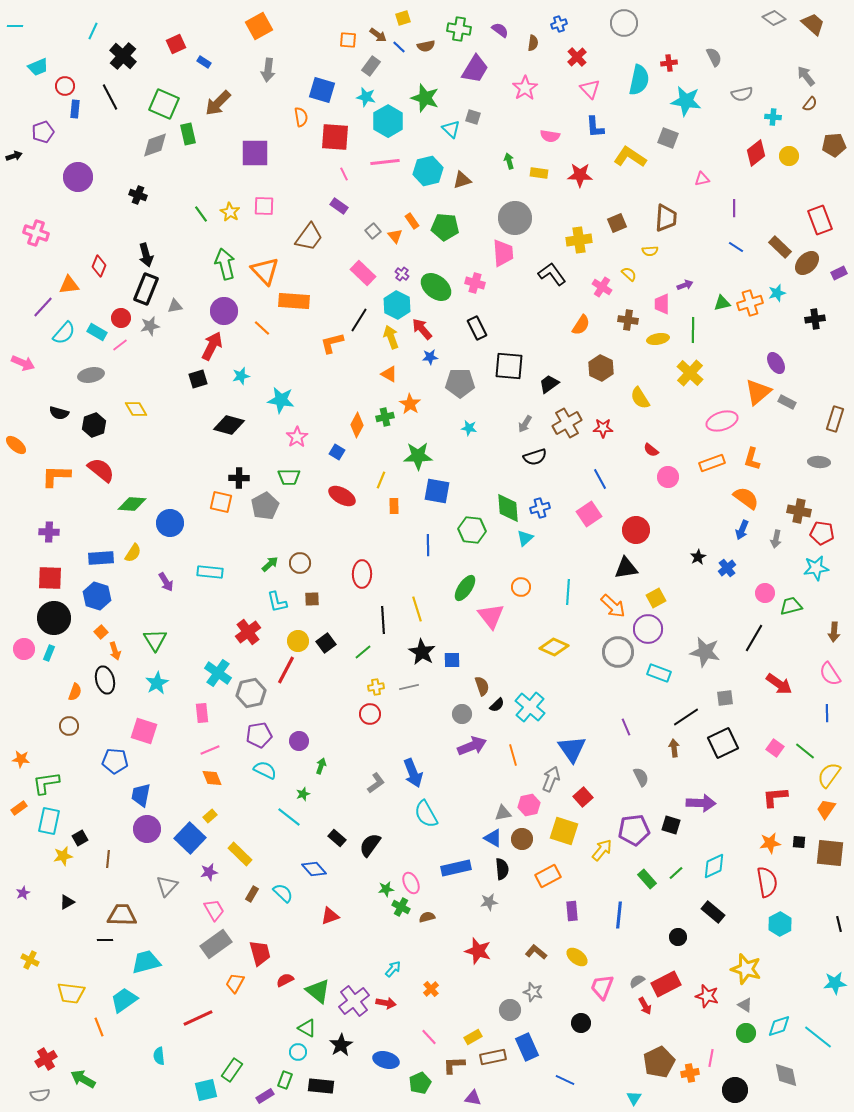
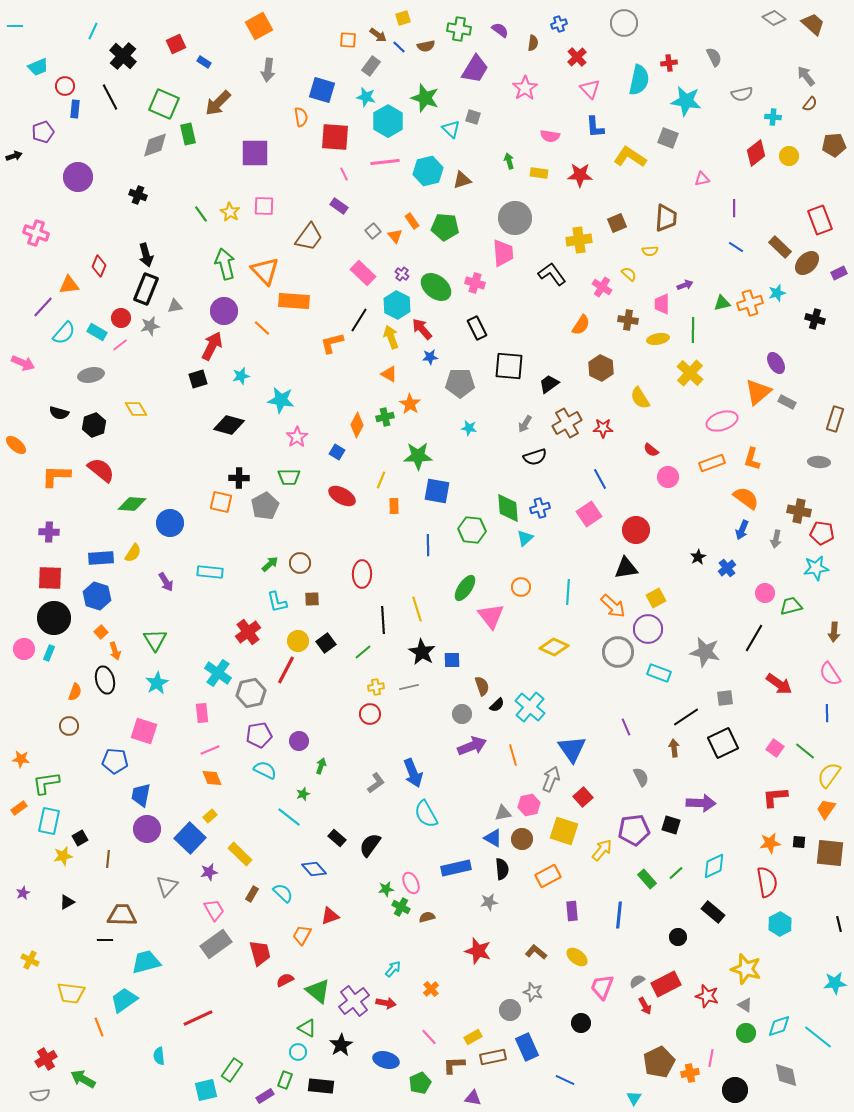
black cross at (815, 319): rotated 24 degrees clockwise
orange trapezoid at (235, 983): moved 67 px right, 48 px up
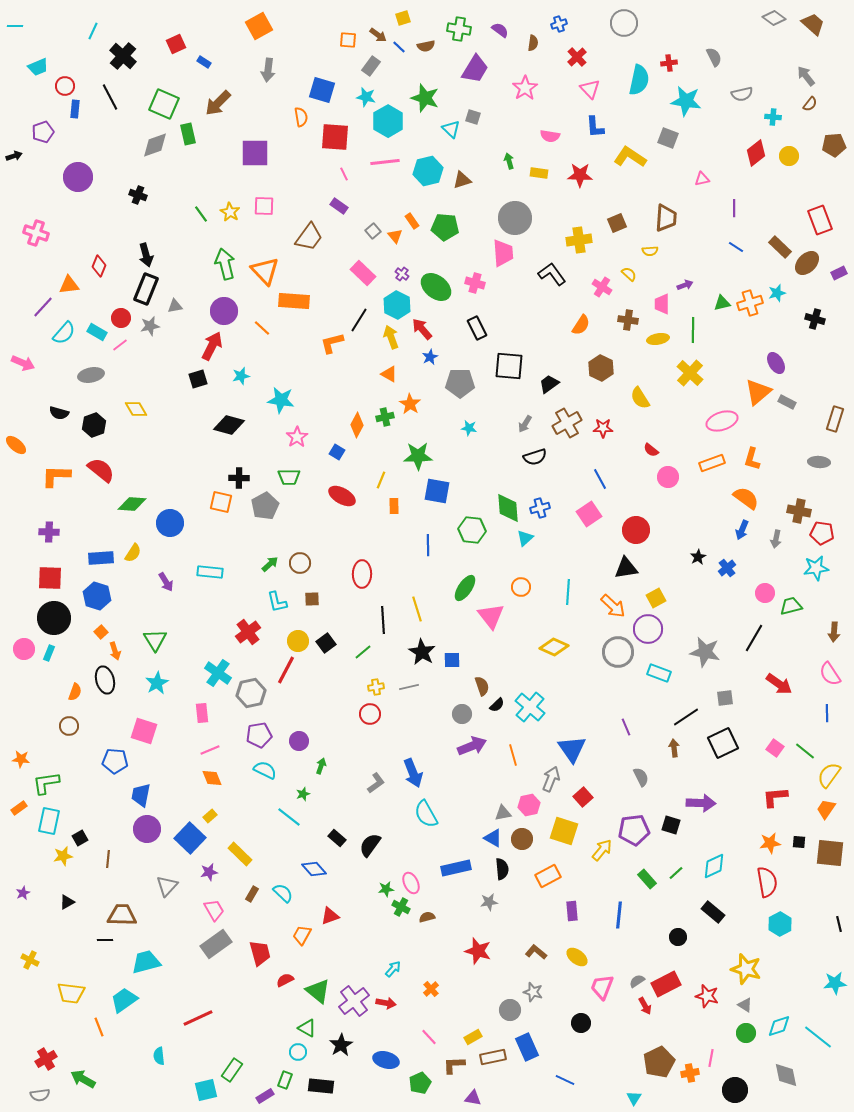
blue star at (430, 357): rotated 21 degrees counterclockwise
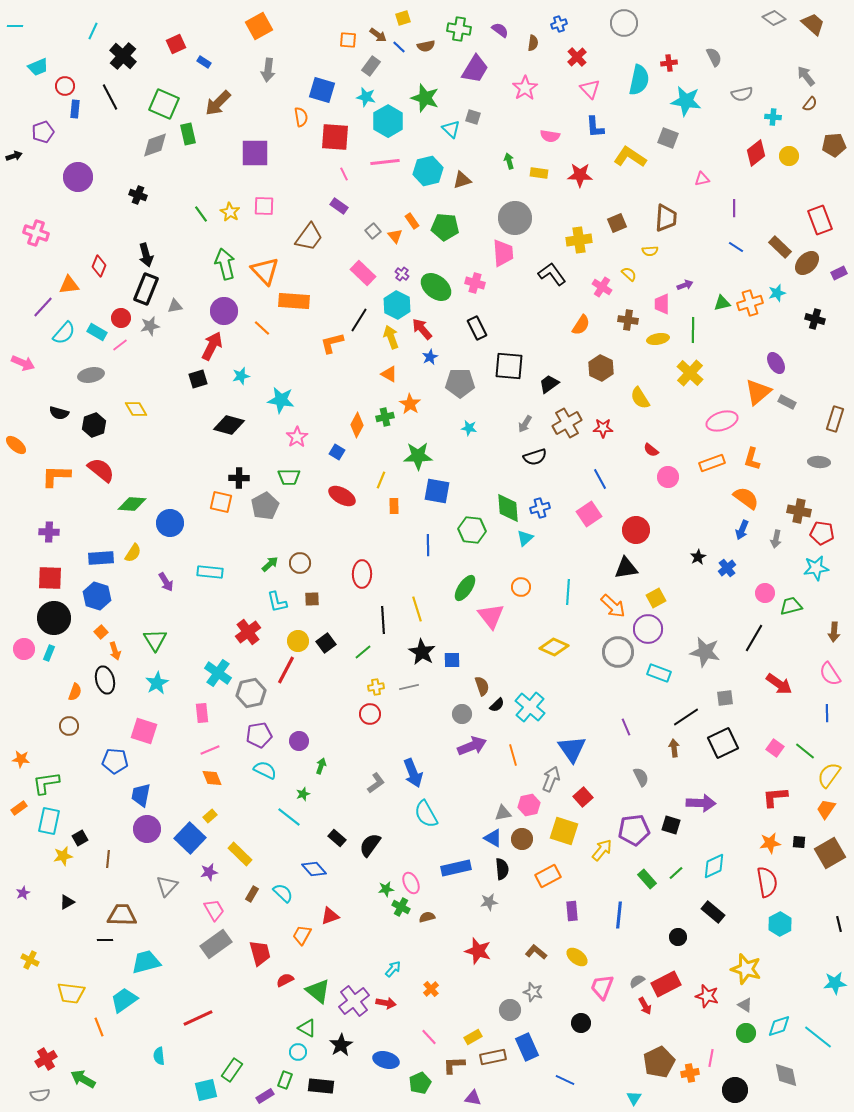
brown square at (830, 853): rotated 36 degrees counterclockwise
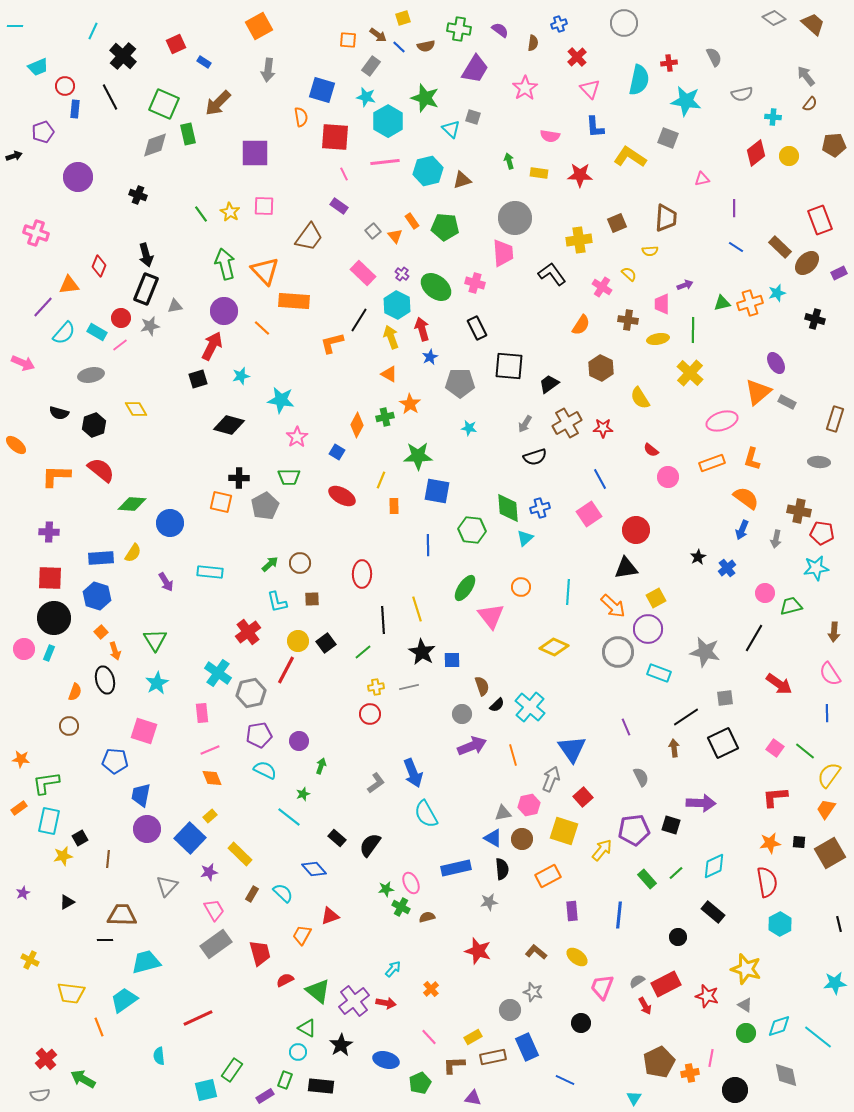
red arrow at (422, 329): rotated 25 degrees clockwise
red cross at (46, 1059): rotated 10 degrees counterclockwise
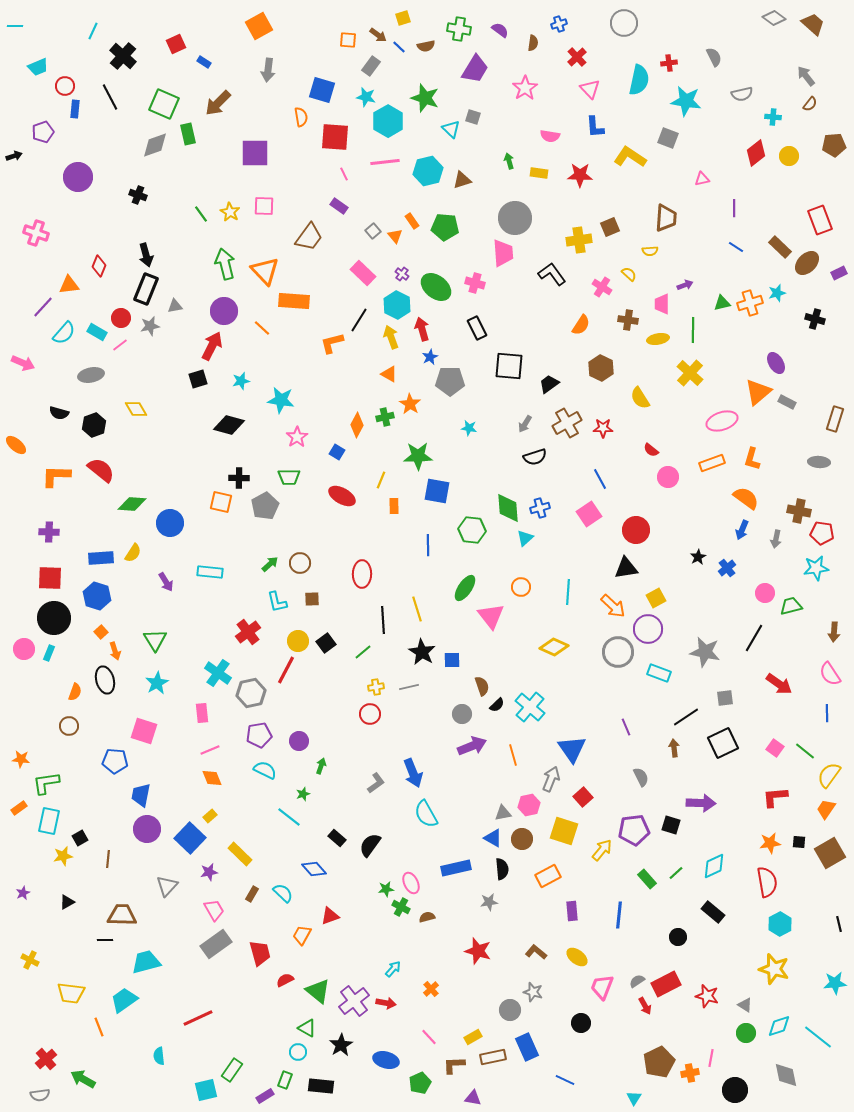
brown square at (617, 223): moved 7 px left, 4 px down
cyan star at (241, 376): moved 5 px down
gray pentagon at (460, 383): moved 10 px left, 2 px up
yellow star at (746, 969): moved 28 px right
